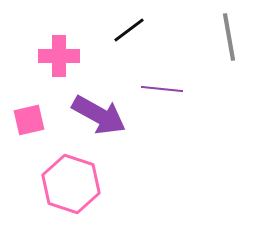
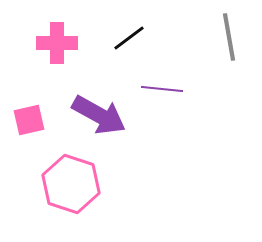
black line: moved 8 px down
pink cross: moved 2 px left, 13 px up
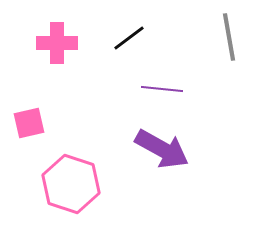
purple arrow: moved 63 px right, 34 px down
pink square: moved 3 px down
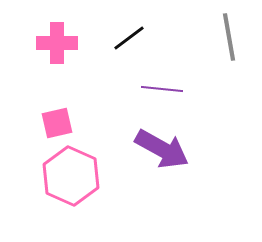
pink square: moved 28 px right
pink hexagon: moved 8 px up; rotated 6 degrees clockwise
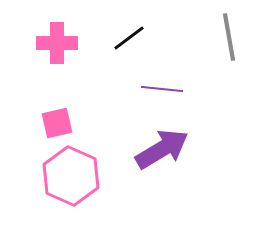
purple arrow: rotated 60 degrees counterclockwise
